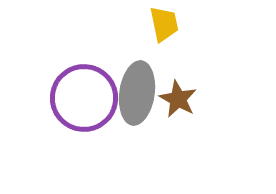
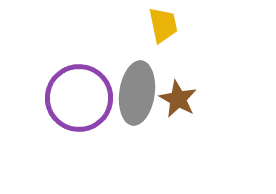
yellow trapezoid: moved 1 px left, 1 px down
purple circle: moved 5 px left
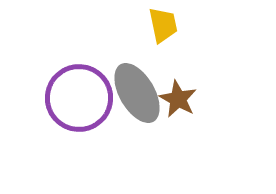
gray ellipse: rotated 38 degrees counterclockwise
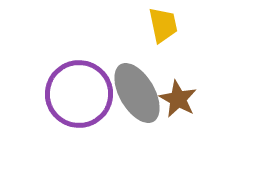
purple circle: moved 4 px up
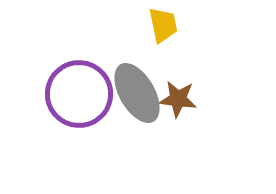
brown star: rotated 21 degrees counterclockwise
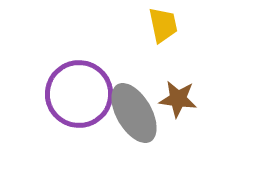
gray ellipse: moved 3 px left, 20 px down
